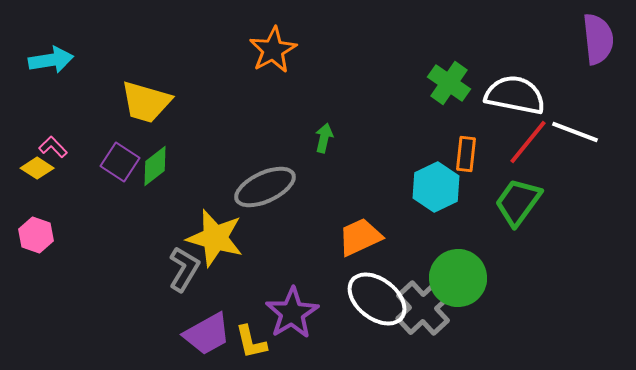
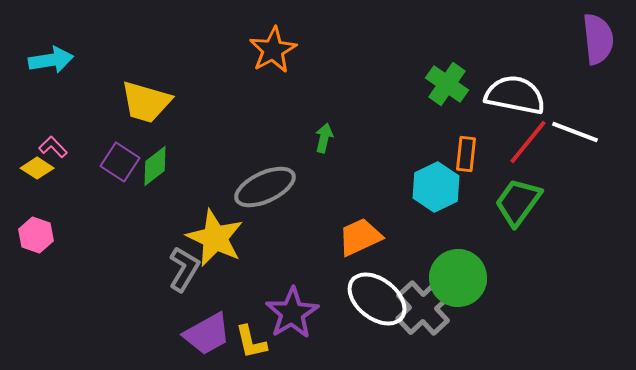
green cross: moved 2 px left, 1 px down
yellow star: rotated 10 degrees clockwise
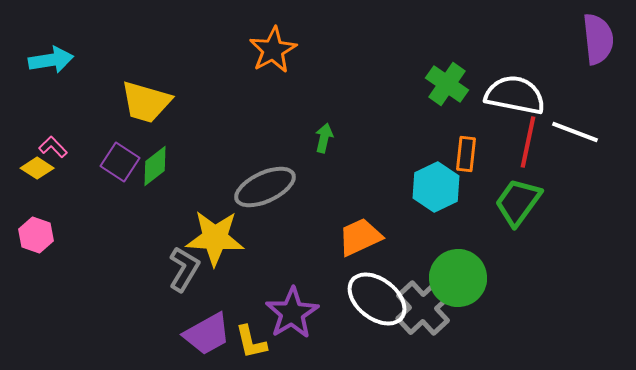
red line: rotated 27 degrees counterclockwise
yellow star: rotated 22 degrees counterclockwise
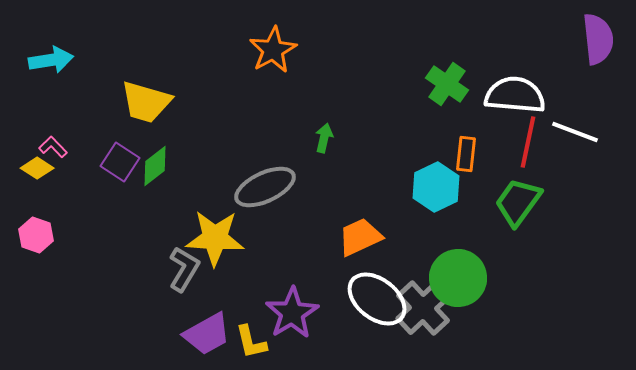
white semicircle: rotated 6 degrees counterclockwise
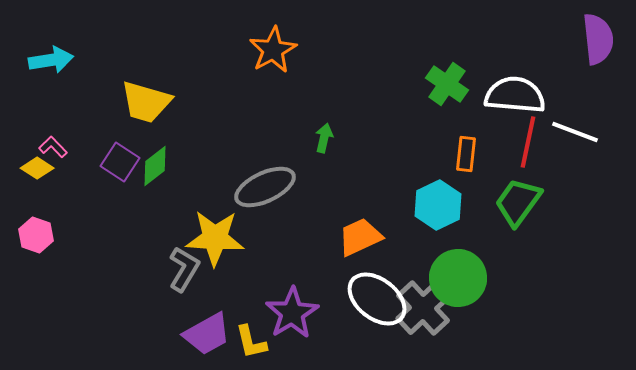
cyan hexagon: moved 2 px right, 18 px down
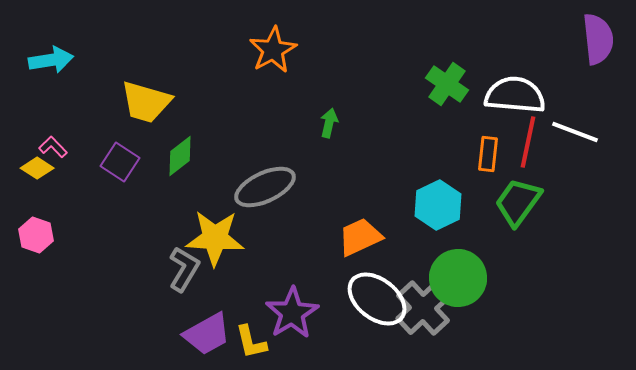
green arrow: moved 5 px right, 15 px up
orange rectangle: moved 22 px right
green diamond: moved 25 px right, 10 px up
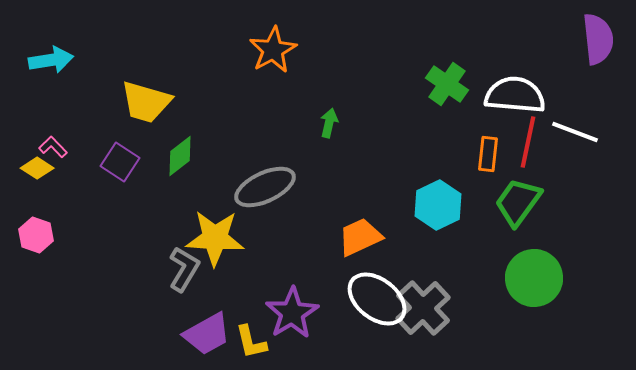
green circle: moved 76 px right
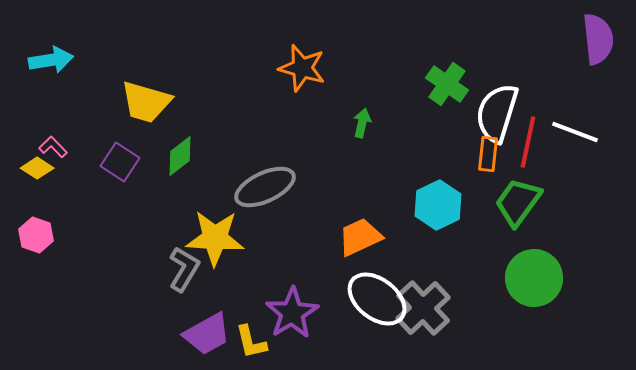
orange star: moved 29 px right, 18 px down; rotated 27 degrees counterclockwise
white semicircle: moved 18 px left, 18 px down; rotated 78 degrees counterclockwise
green arrow: moved 33 px right
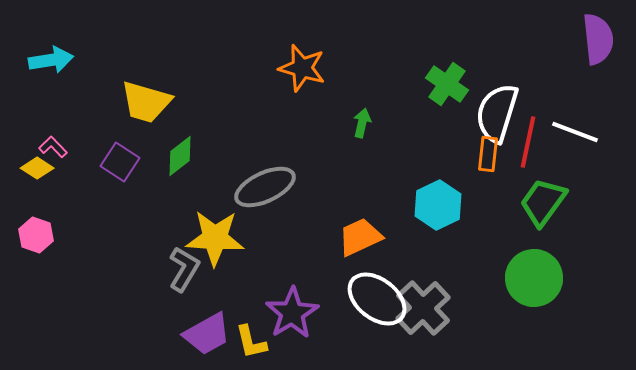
green trapezoid: moved 25 px right
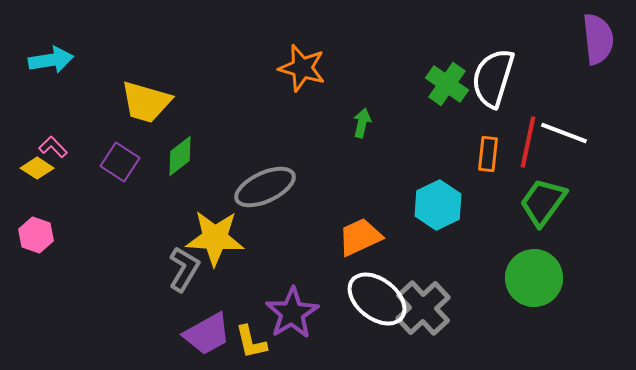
white semicircle: moved 4 px left, 35 px up
white line: moved 11 px left, 1 px down
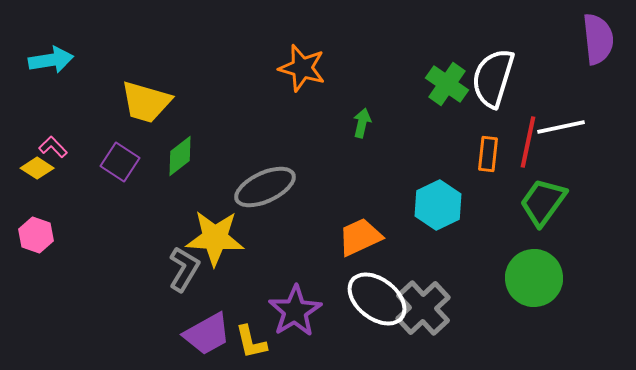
white line: moved 3 px left, 6 px up; rotated 33 degrees counterclockwise
purple star: moved 3 px right, 2 px up
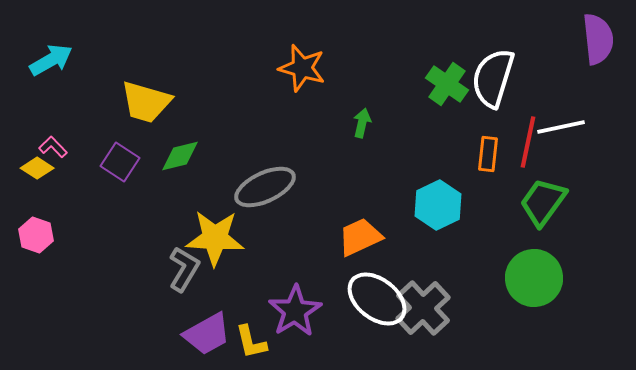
cyan arrow: rotated 21 degrees counterclockwise
green diamond: rotated 24 degrees clockwise
